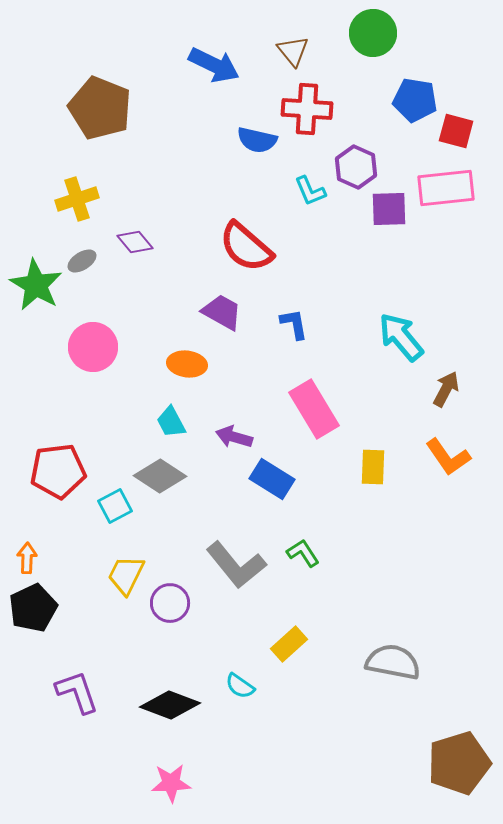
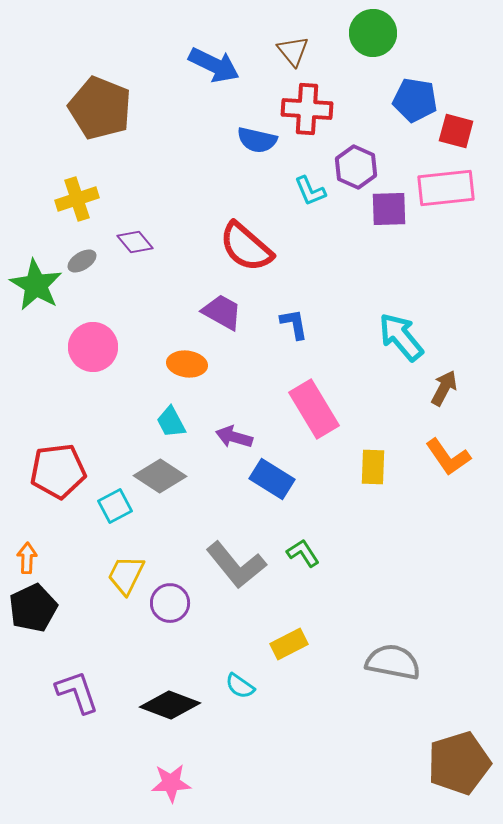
brown arrow at (446, 389): moved 2 px left, 1 px up
yellow rectangle at (289, 644): rotated 15 degrees clockwise
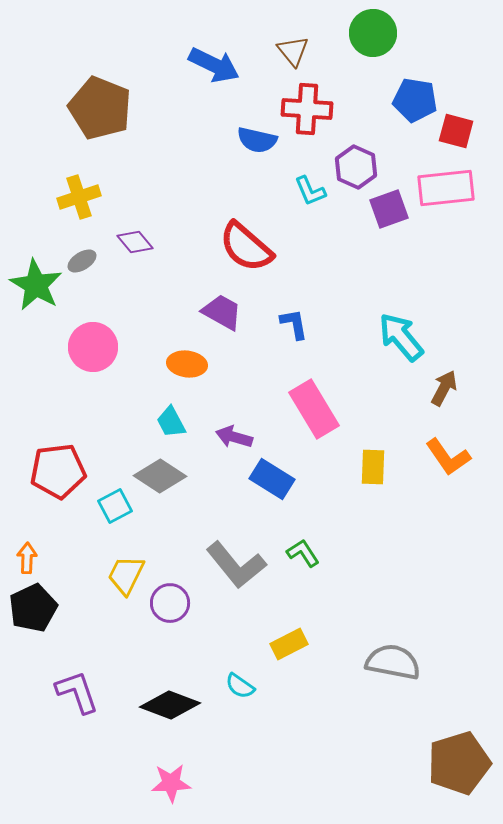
yellow cross at (77, 199): moved 2 px right, 2 px up
purple square at (389, 209): rotated 18 degrees counterclockwise
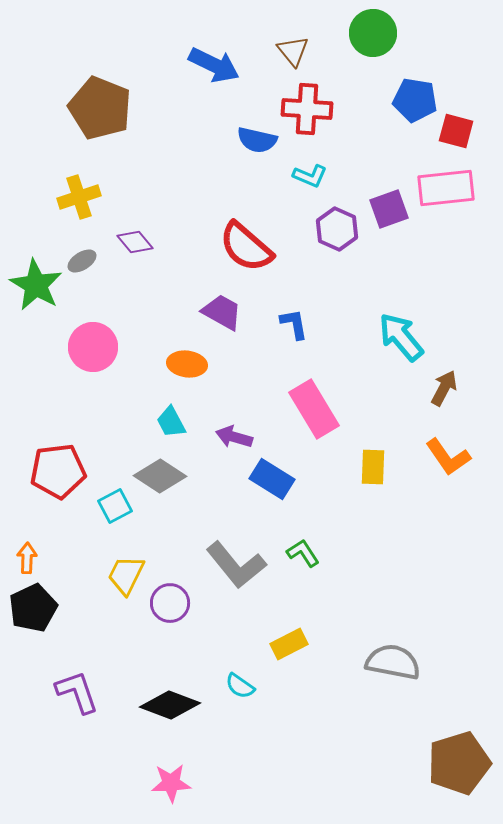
purple hexagon at (356, 167): moved 19 px left, 62 px down
cyan L-shape at (310, 191): moved 15 px up; rotated 44 degrees counterclockwise
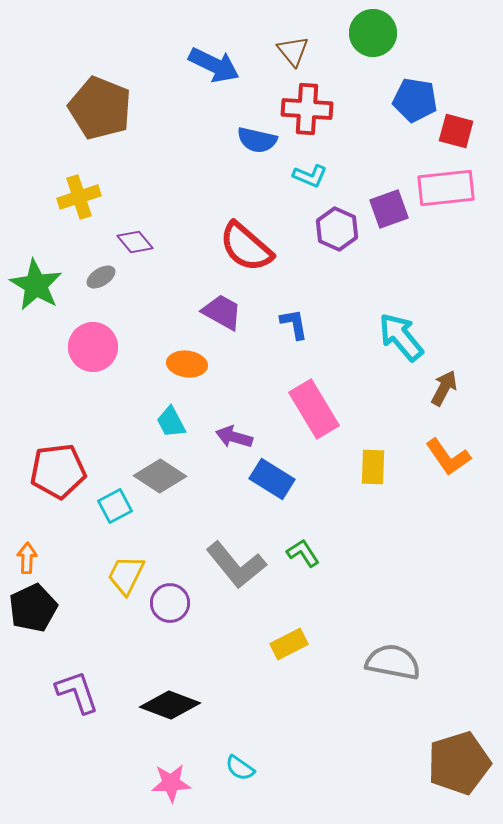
gray ellipse at (82, 261): moved 19 px right, 16 px down
cyan semicircle at (240, 686): moved 82 px down
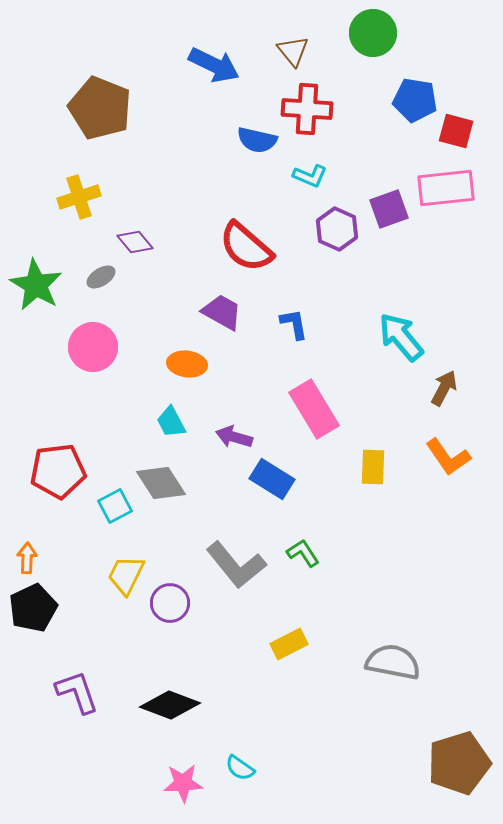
gray diamond at (160, 476): moved 1 px right, 7 px down; rotated 24 degrees clockwise
pink star at (171, 783): moved 12 px right
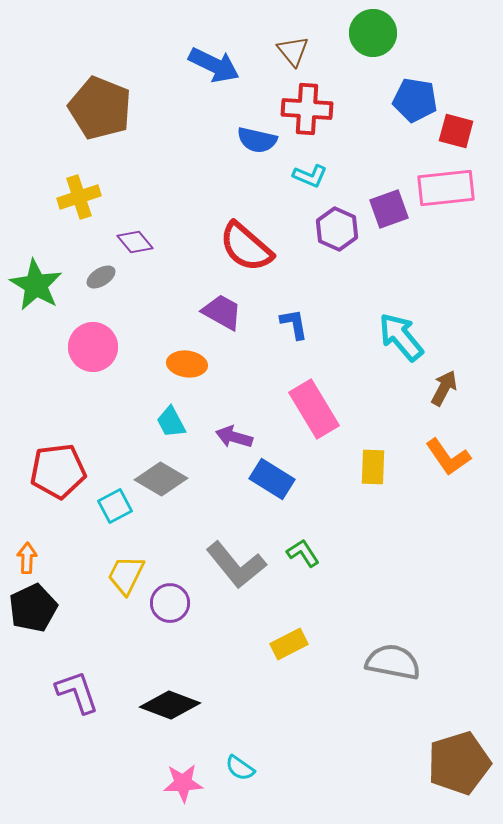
gray diamond at (161, 483): moved 4 px up; rotated 27 degrees counterclockwise
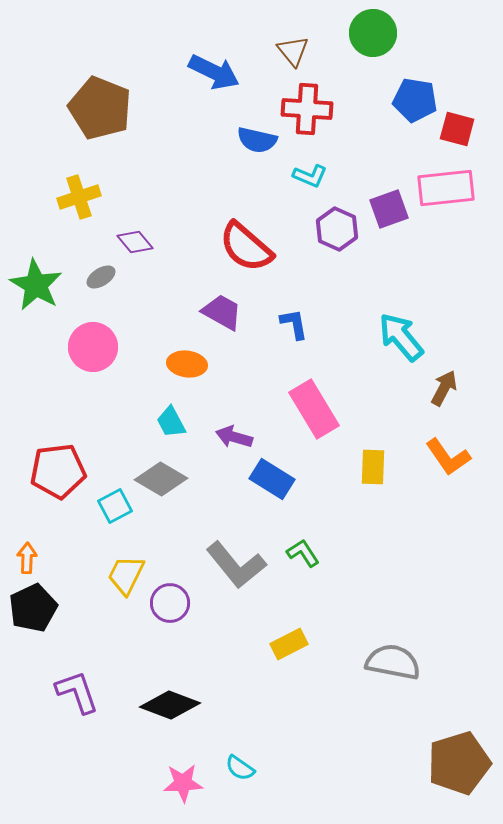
blue arrow at (214, 65): moved 7 px down
red square at (456, 131): moved 1 px right, 2 px up
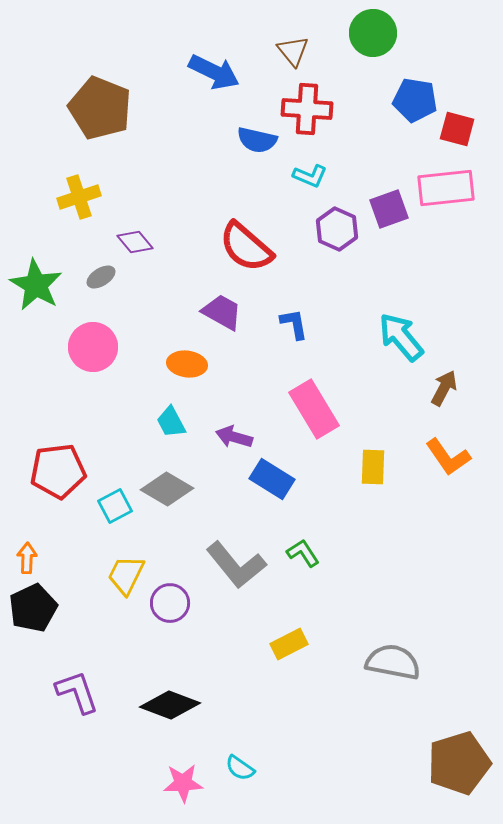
gray diamond at (161, 479): moved 6 px right, 10 px down
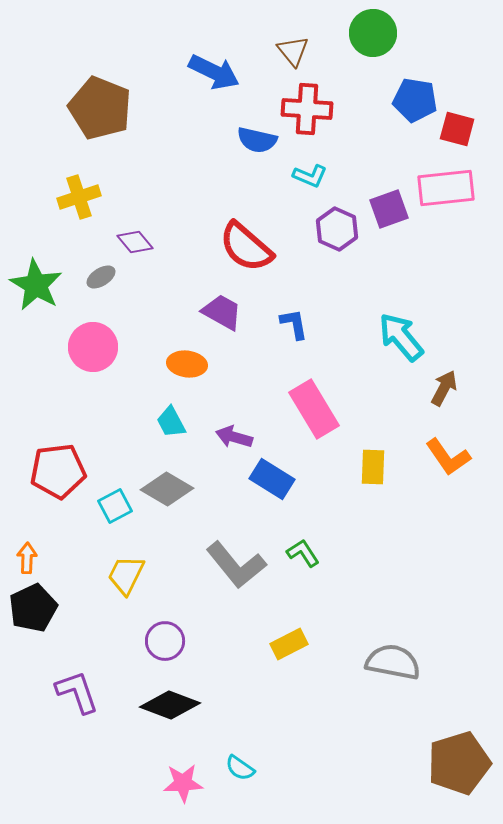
purple circle at (170, 603): moved 5 px left, 38 px down
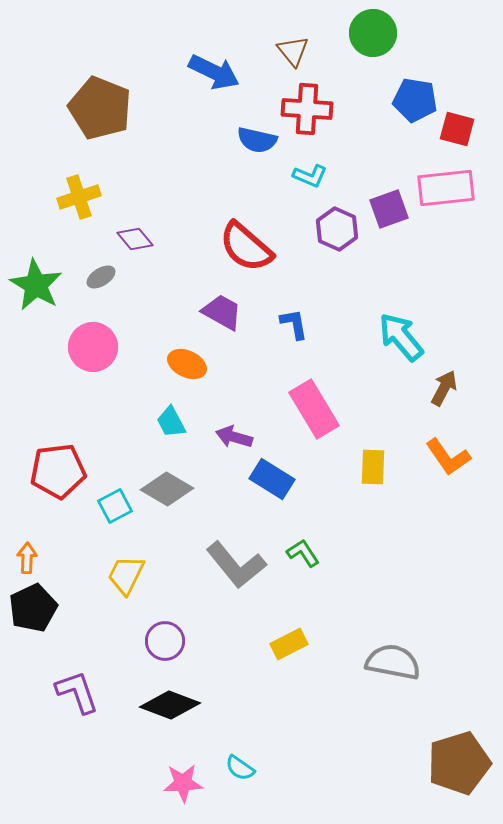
purple diamond at (135, 242): moved 3 px up
orange ellipse at (187, 364): rotated 18 degrees clockwise
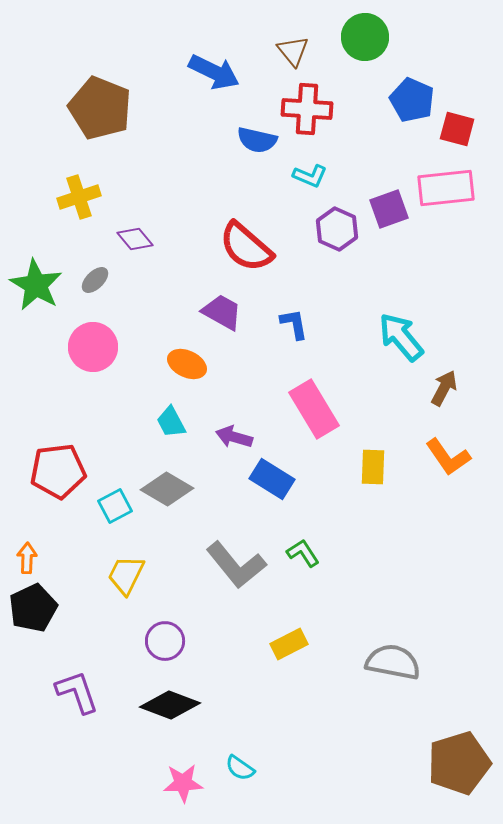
green circle at (373, 33): moved 8 px left, 4 px down
blue pentagon at (415, 100): moved 3 px left; rotated 15 degrees clockwise
gray ellipse at (101, 277): moved 6 px left, 3 px down; rotated 12 degrees counterclockwise
